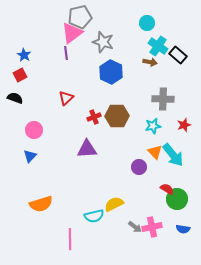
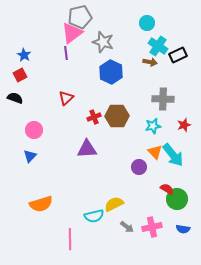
black rectangle: rotated 66 degrees counterclockwise
gray arrow: moved 8 px left
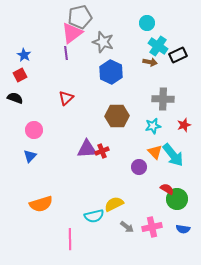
red cross: moved 8 px right, 34 px down
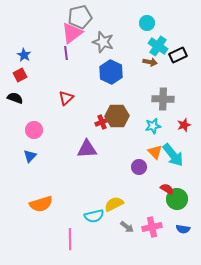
red cross: moved 29 px up
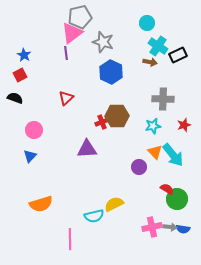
gray arrow: moved 43 px right; rotated 32 degrees counterclockwise
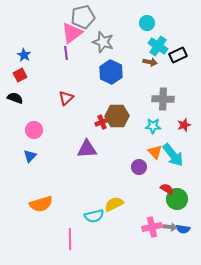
gray pentagon: moved 3 px right
cyan star: rotated 14 degrees clockwise
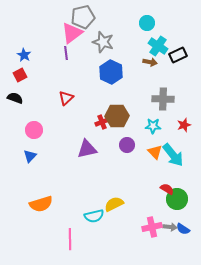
purple triangle: rotated 10 degrees counterclockwise
purple circle: moved 12 px left, 22 px up
blue semicircle: rotated 24 degrees clockwise
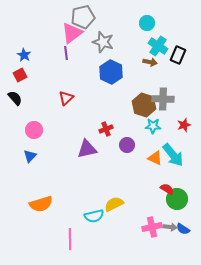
black rectangle: rotated 42 degrees counterclockwise
black semicircle: rotated 28 degrees clockwise
brown hexagon: moved 27 px right, 11 px up; rotated 20 degrees clockwise
red cross: moved 4 px right, 7 px down
orange triangle: moved 6 px down; rotated 21 degrees counterclockwise
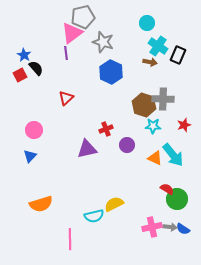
black semicircle: moved 21 px right, 30 px up
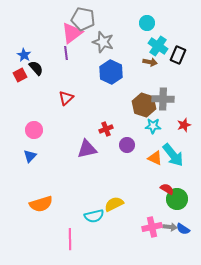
gray pentagon: moved 2 px down; rotated 25 degrees clockwise
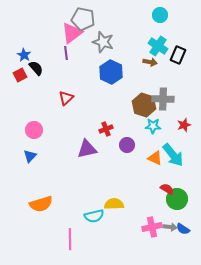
cyan circle: moved 13 px right, 8 px up
yellow semicircle: rotated 24 degrees clockwise
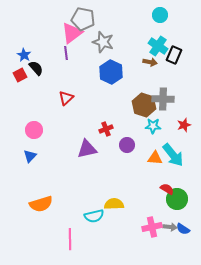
black rectangle: moved 4 px left
orange triangle: rotated 21 degrees counterclockwise
